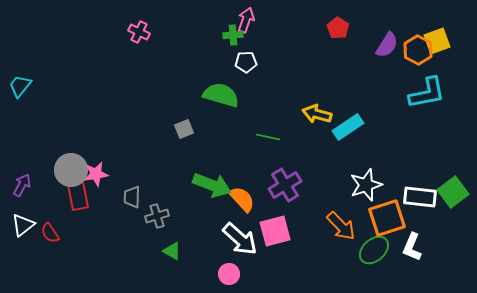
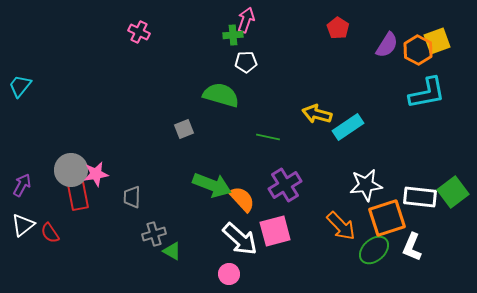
white star: rotated 12 degrees clockwise
gray cross: moved 3 px left, 18 px down
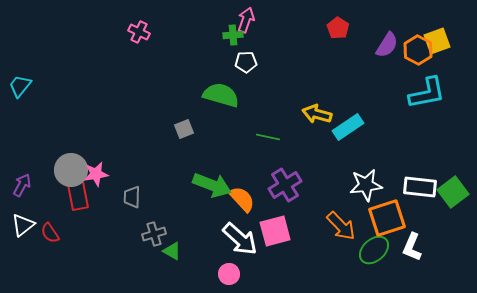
white rectangle: moved 10 px up
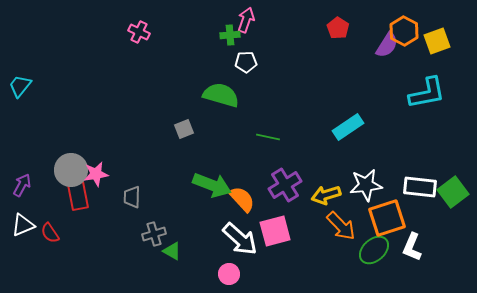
green cross: moved 3 px left
orange hexagon: moved 14 px left, 19 px up
yellow arrow: moved 9 px right, 81 px down; rotated 32 degrees counterclockwise
white triangle: rotated 15 degrees clockwise
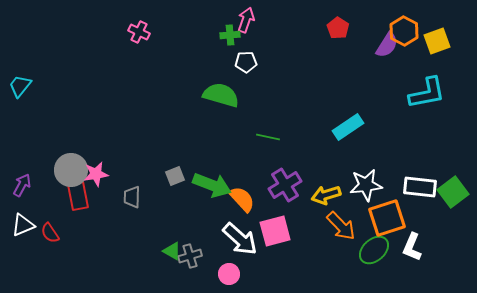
gray square: moved 9 px left, 47 px down
gray cross: moved 36 px right, 22 px down
